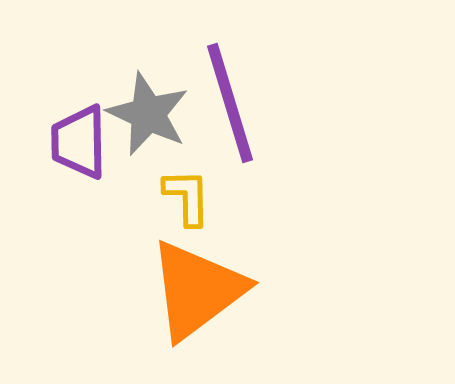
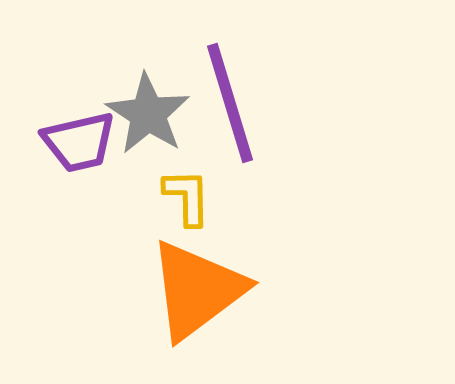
gray star: rotated 8 degrees clockwise
purple trapezoid: rotated 102 degrees counterclockwise
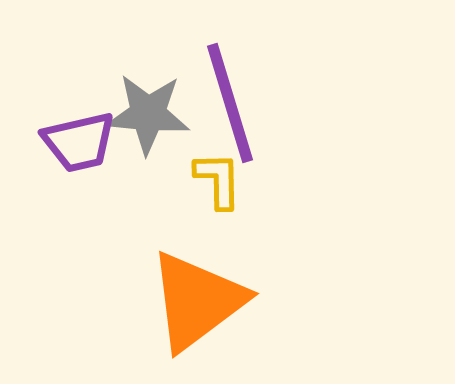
gray star: rotated 28 degrees counterclockwise
yellow L-shape: moved 31 px right, 17 px up
orange triangle: moved 11 px down
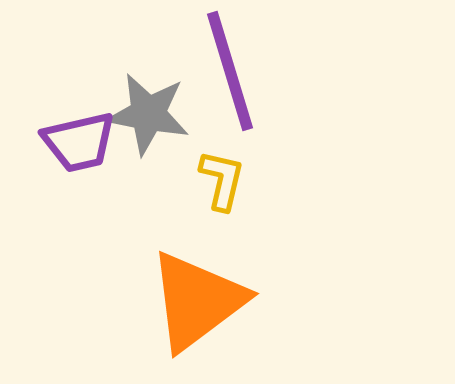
purple line: moved 32 px up
gray star: rotated 6 degrees clockwise
yellow L-shape: moved 4 px right; rotated 14 degrees clockwise
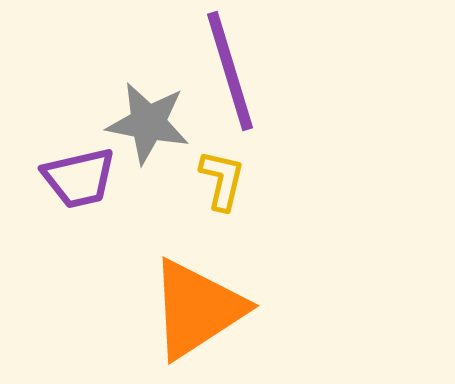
gray star: moved 9 px down
purple trapezoid: moved 36 px down
orange triangle: moved 8 px down; rotated 4 degrees clockwise
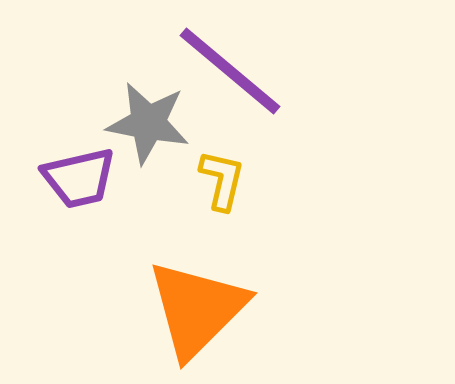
purple line: rotated 33 degrees counterclockwise
orange triangle: rotated 12 degrees counterclockwise
